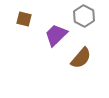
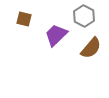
brown semicircle: moved 10 px right, 10 px up
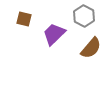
purple trapezoid: moved 2 px left, 1 px up
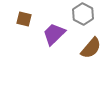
gray hexagon: moved 1 px left, 2 px up
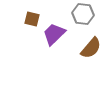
gray hexagon: rotated 20 degrees counterclockwise
brown square: moved 8 px right
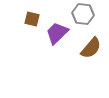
purple trapezoid: moved 3 px right, 1 px up
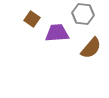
brown square: rotated 21 degrees clockwise
purple trapezoid: rotated 40 degrees clockwise
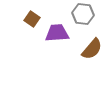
brown semicircle: moved 1 px right, 1 px down
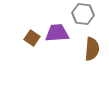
brown square: moved 19 px down
brown semicircle: rotated 35 degrees counterclockwise
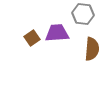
brown square: rotated 21 degrees clockwise
